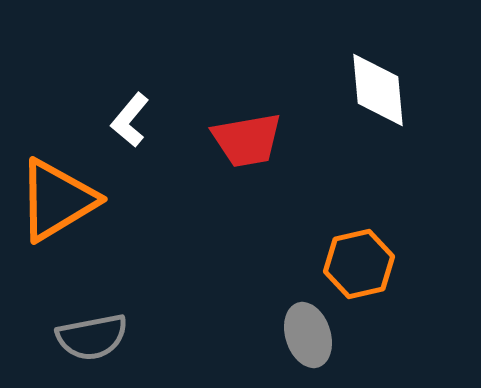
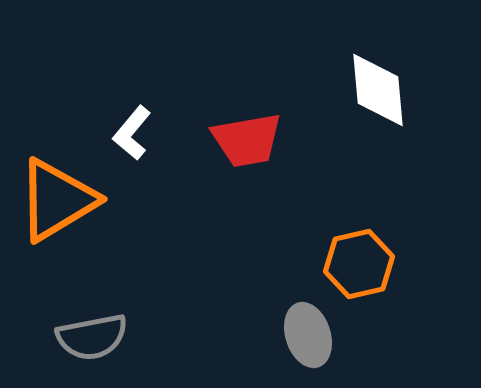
white L-shape: moved 2 px right, 13 px down
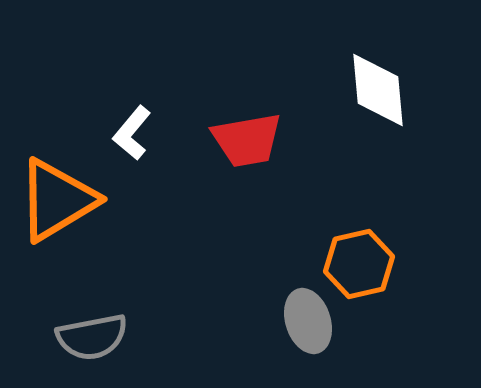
gray ellipse: moved 14 px up
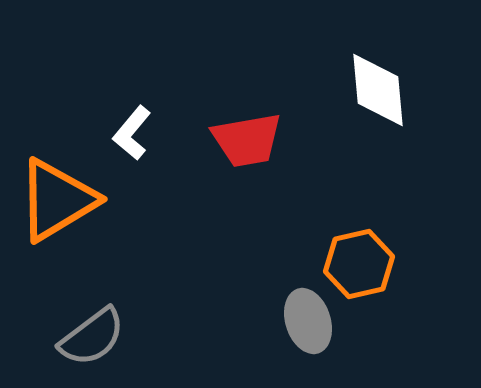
gray semicircle: rotated 26 degrees counterclockwise
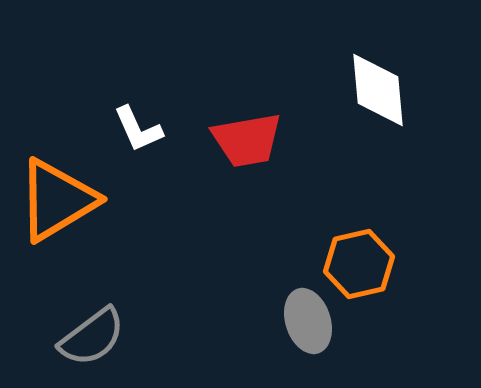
white L-shape: moved 6 px right, 4 px up; rotated 64 degrees counterclockwise
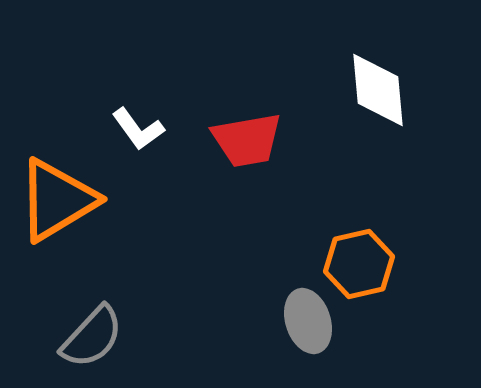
white L-shape: rotated 12 degrees counterclockwise
gray semicircle: rotated 10 degrees counterclockwise
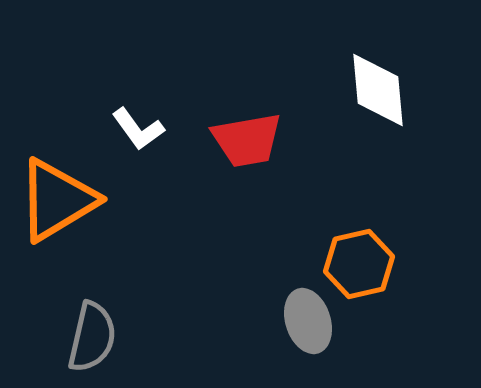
gray semicircle: rotated 30 degrees counterclockwise
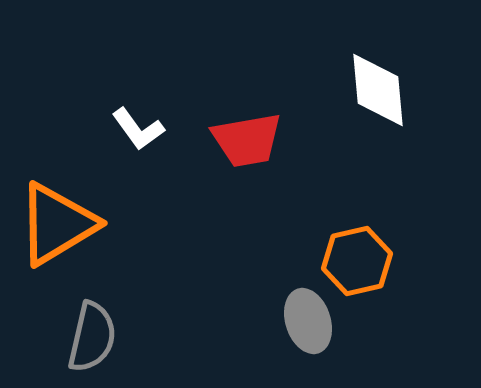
orange triangle: moved 24 px down
orange hexagon: moved 2 px left, 3 px up
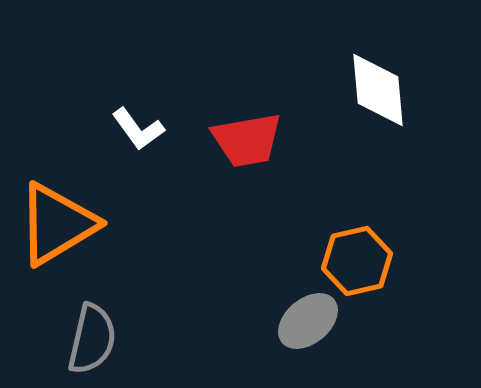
gray ellipse: rotated 68 degrees clockwise
gray semicircle: moved 2 px down
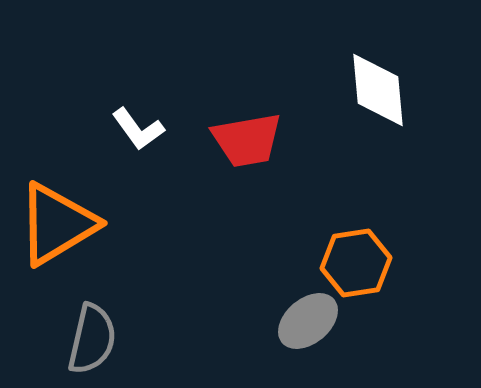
orange hexagon: moved 1 px left, 2 px down; rotated 4 degrees clockwise
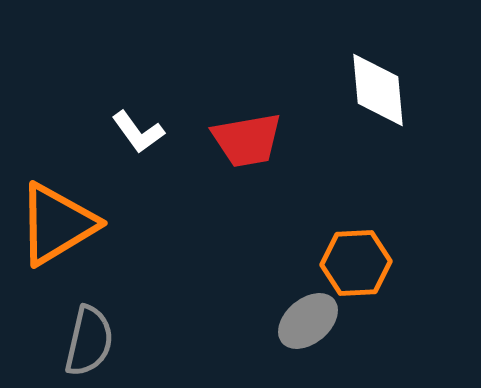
white L-shape: moved 3 px down
orange hexagon: rotated 6 degrees clockwise
gray semicircle: moved 3 px left, 2 px down
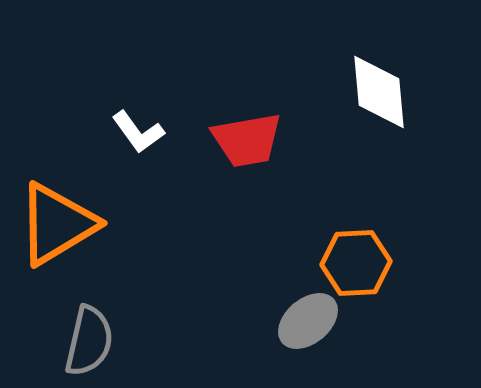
white diamond: moved 1 px right, 2 px down
